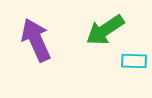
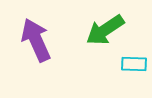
cyan rectangle: moved 3 px down
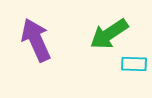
green arrow: moved 4 px right, 4 px down
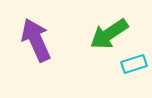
cyan rectangle: rotated 20 degrees counterclockwise
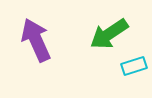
cyan rectangle: moved 2 px down
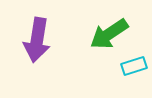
purple arrow: moved 1 px right; rotated 147 degrees counterclockwise
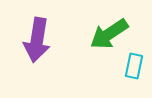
cyan rectangle: rotated 60 degrees counterclockwise
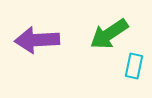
purple arrow: rotated 78 degrees clockwise
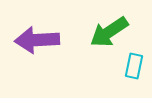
green arrow: moved 2 px up
